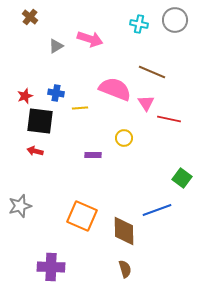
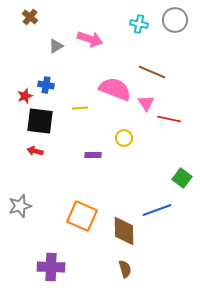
blue cross: moved 10 px left, 8 px up
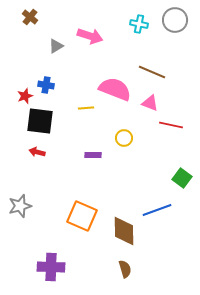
pink arrow: moved 3 px up
pink triangle: moved 4 px right; rotated 36 degrees counterclockwise
yellow line: moved 6 px right
red line: moved 2 px right, 6 px down
red arrow: moved 2 px right, 1 px down
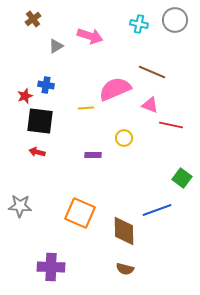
brown cross: moved 3 px right, 2 px down; rotated 14 degrees clockwise
pink semicircle: rotated 44 degrees counterclockwise
pink triangle: moved 2 px down
gray star: rotated 20 degrees clockwise
orange square: moved 2 px left, 3 px up
brown semicircle: rotated 120 degrees clockwise
